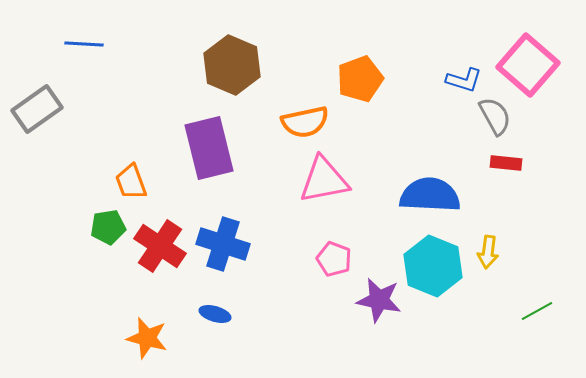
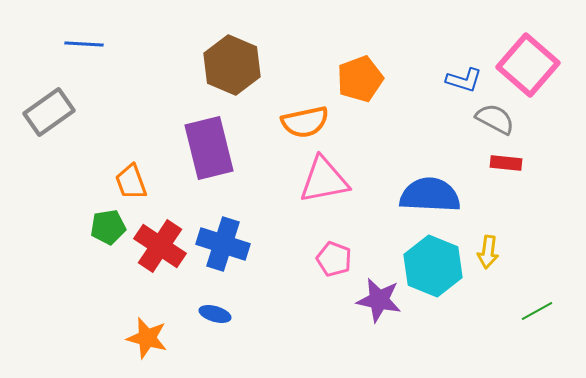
gray rectangle: moved 12 px right, 3 px down
gray semicircle: moved 3 px down; rotated 33 degrees counterclockwise
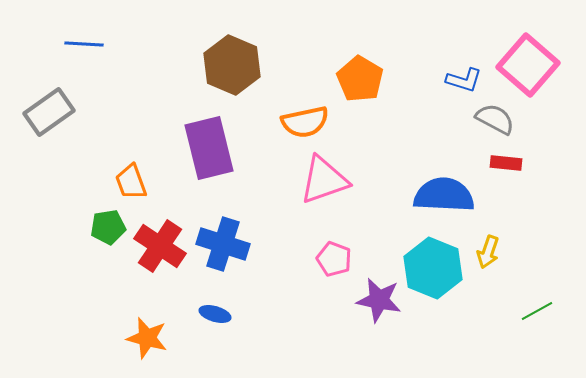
orange pentagon: rotated 21 degrees counterclockwise
pink triangle: rotated 8 degrees counterclockwise
blue semicircle: moved 14 px right
yellow arrow: rotated 12 degrees clockwise
cyan hexagon: moved 2 px down
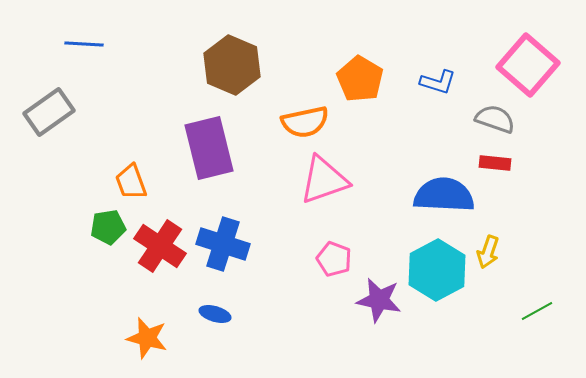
blue L-shape: moved 26 px left, 2 px down
gray semicircle: rotated 9 degrees counterclockwise
red rectangle: moved 11 px left
cyan hexagon: moved 4 px right, 2 px down; rotated 10 degrees clockwise
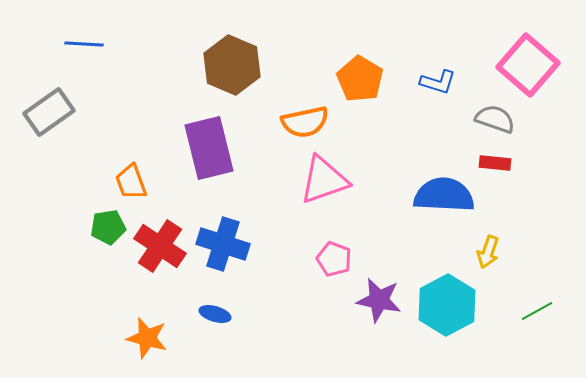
cyan hexagon: moved 10 px right, 35 px down
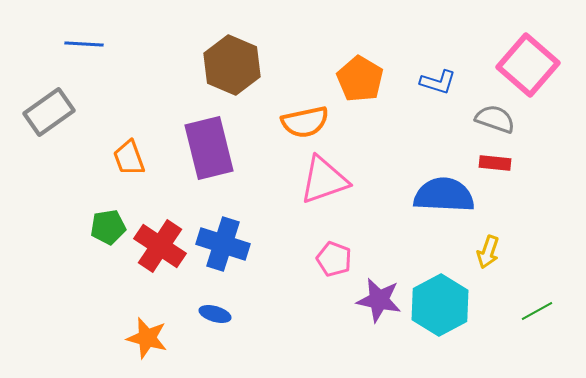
orange trapezoid: moved 2 px left, 24 px up
cyan hexagon: moved 7 px left
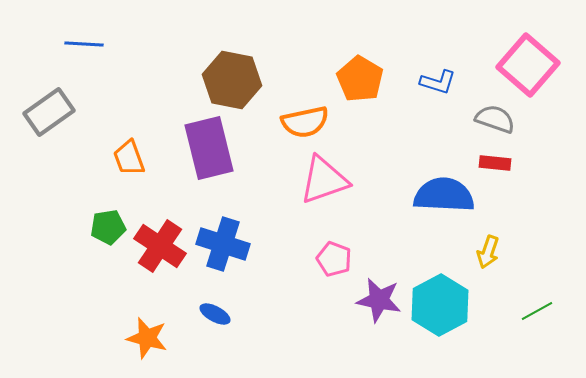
brown hexagon: moved 15 px down; rotated 12 degrees counterclockwise
blue ellipse: rotated 12 degrees clockwise
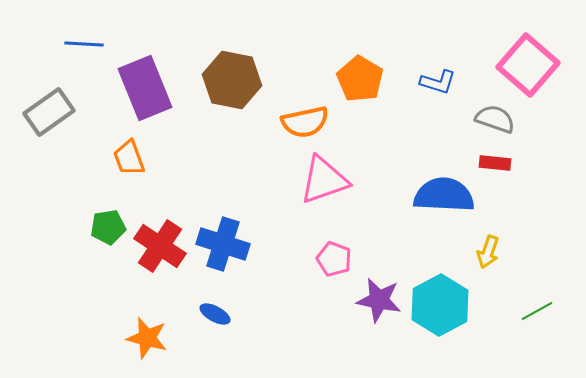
purple rectangle: moved 64 px left, 60 px up; rotated 8 degrees counterclockwise
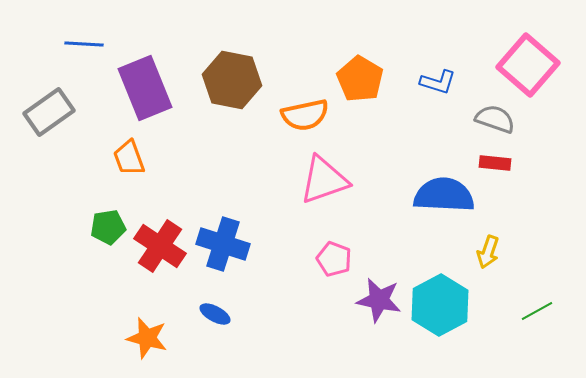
orange semicircle: moved 7 px up
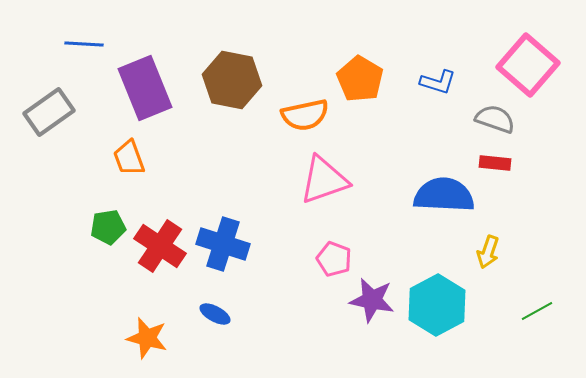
purple star: moved 7 px left
cyan hexagon: moved 3 px left
